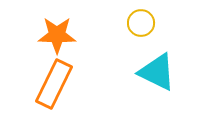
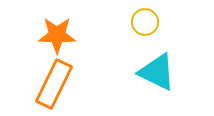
yellow circle: moved 4 px right, 1 px up
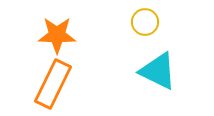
cyan triangle: moved 1 px right, 1 px up
orange rectangle: moved 1 px left
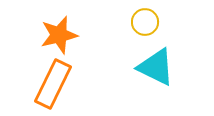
orange star: moved 2 px right; rotated 15 degrees counterclockwise
cyan triangle: moved 2 px left, 4 px up
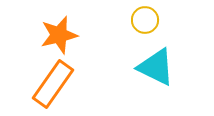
yellow circle: moved 2 px up
orange rectangle: rotated 9 degrees clockwise
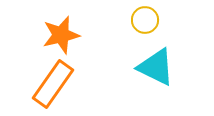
orange star: moved 2 px right
